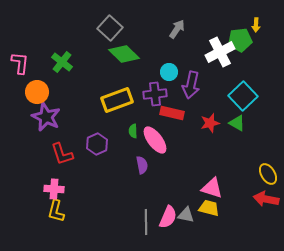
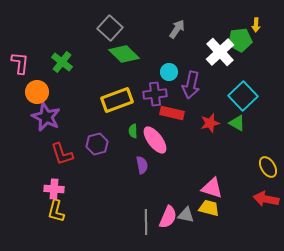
white cross: rotated 16 degrees counterclockwise
purple hexagon: rotated 10 degrees clockwise
yellow ellipse: moved 7 px up
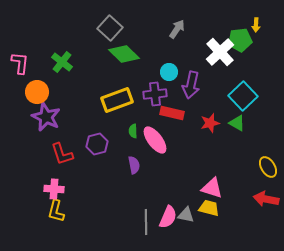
purple semicircle: moved 8 px left
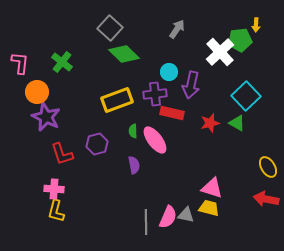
cyan square: moved 3 px right
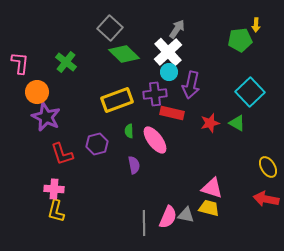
white cross: moved 52 px left
green cross: moved 4 px right
cyan square: moved 4 px right, 4 px up
green semicircle: moved 4 px left
gray line: moved 2 px left, 1 px down
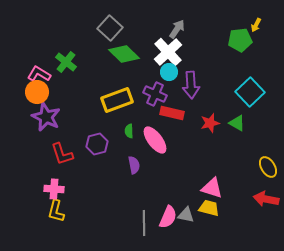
yellow arrow: rotated 24 degrees clockwise
pink L-shape: moved 19 px right, 11 px down; rotated 65 degrees counterclockwise
purple arrow: rotated 16 degrees counterclockwise
purple cross: rotated 30 degrees clockwise
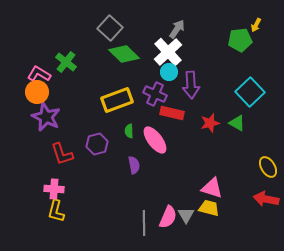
gray triangle: rotated 48 degrees clockwise
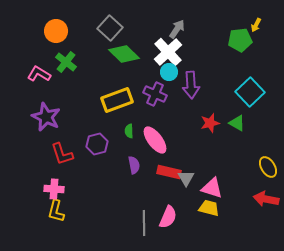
orange circle: moved 19 px right, 61 px up
red rectangle: moved 3 px left, 59 px down
gray triangle: moved 37 px up
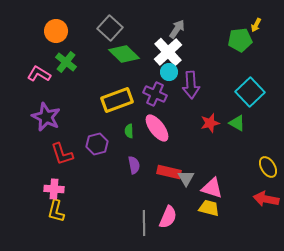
pink ellipse: moved 2 px right, 12 px up
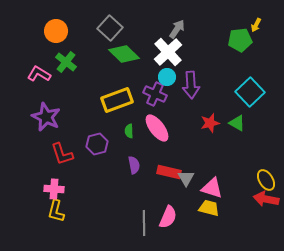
cyan circle: moved 2 px left, 5 px down
yellow ellipse: moved 2 px left, 13 px down
